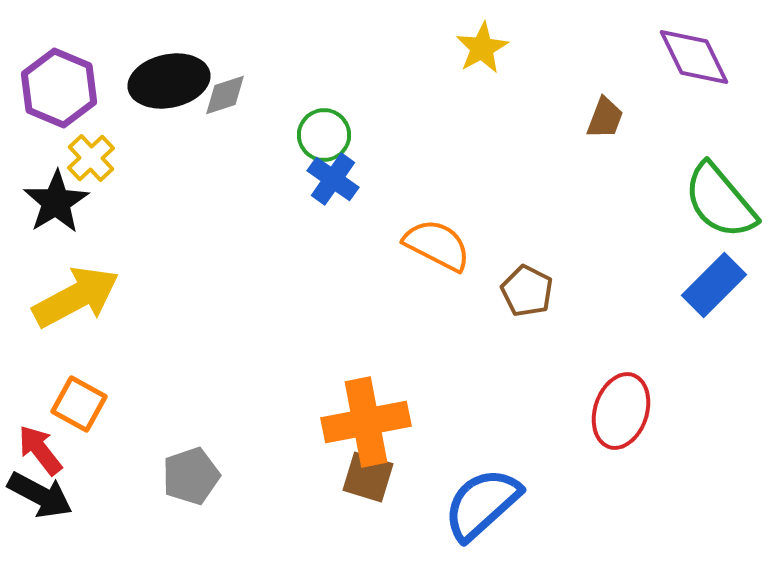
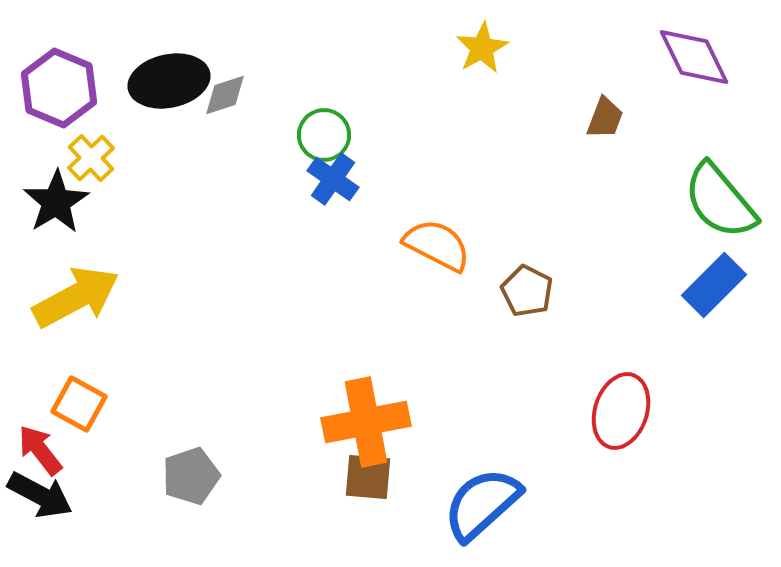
brown square: rotated 12 degrees counterclockwise
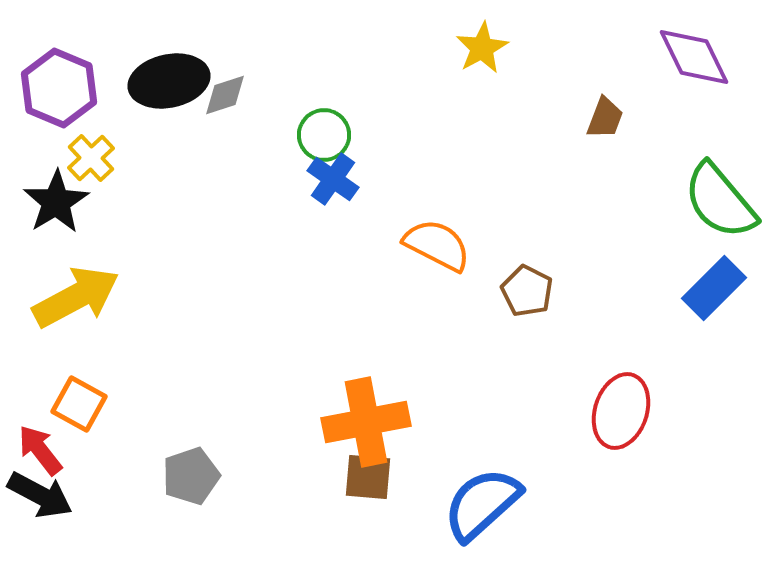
blue rectangle: moved 3 px down
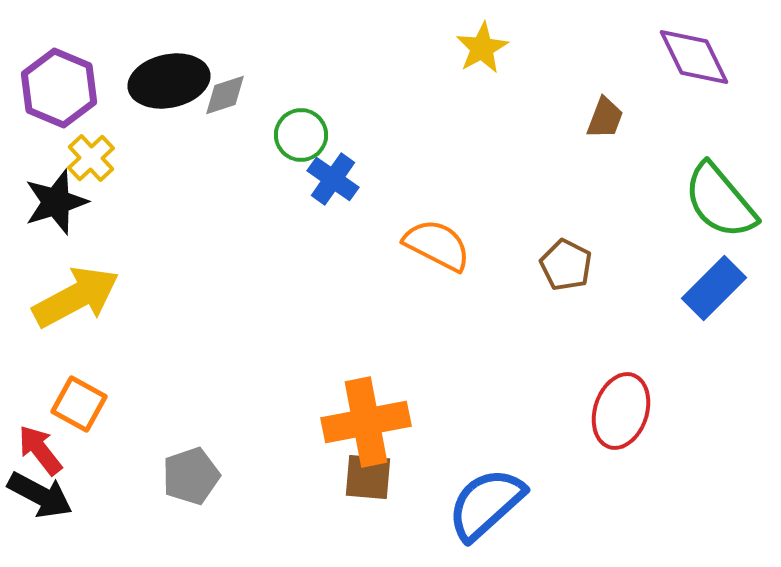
green circle: moved 23 px left
black star: rotated 14 degrees clockwise
brown pentagon: moved 39 px right, 26 px up
blue semicircle: moved 4 px right
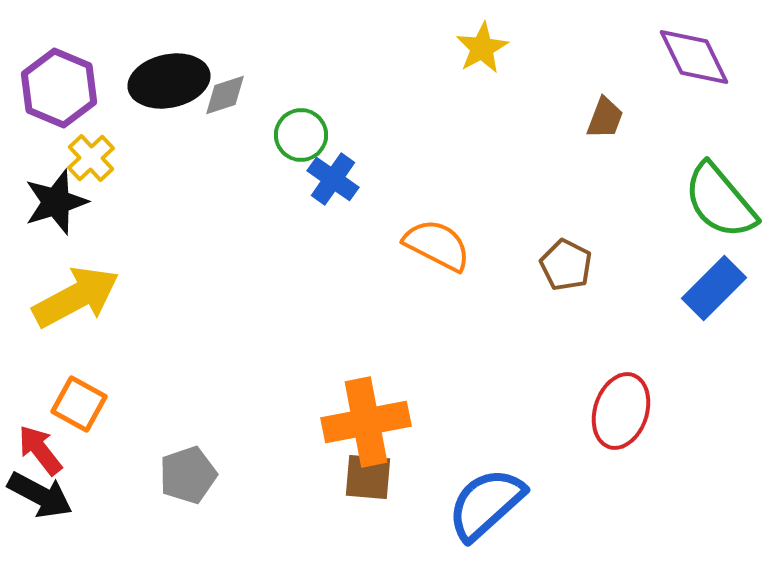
gray pentagon: moved 3 px left, 1 px up
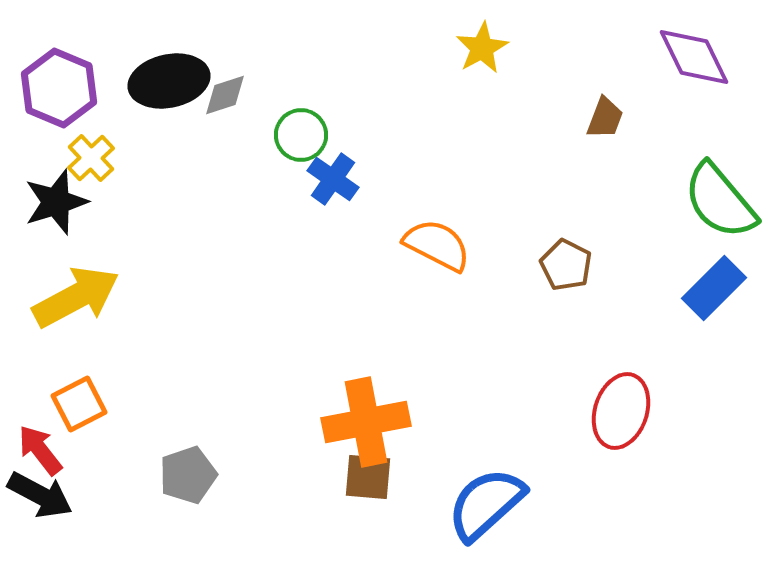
orange square: rotated 34 degrees clockwise
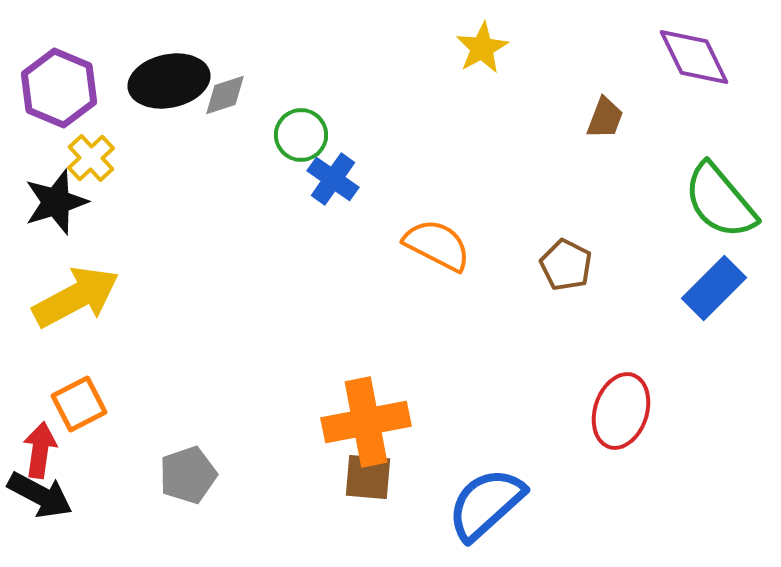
red arrow: rotated 46 degrees clockwise
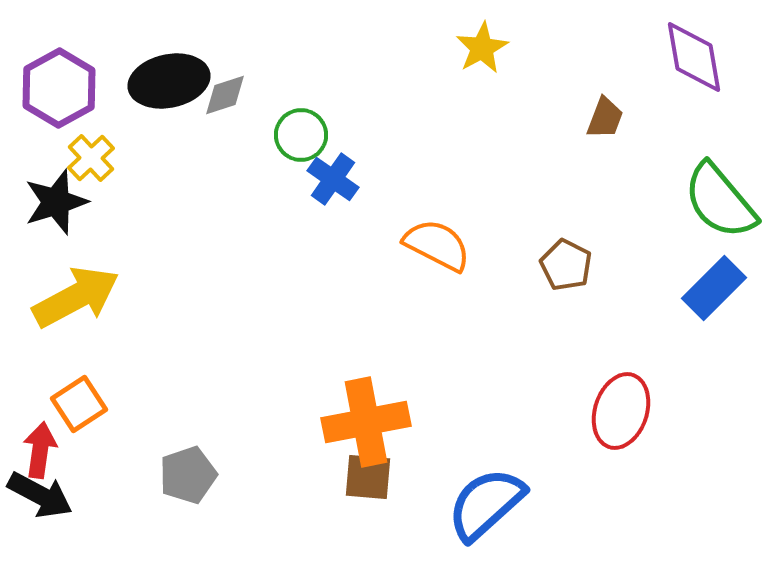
purple diamond: rotated 16 degrees clockwise
purple hexagon: rotated 8 degrees clockwise
orange square: rotated 6 degrees counterclockwise
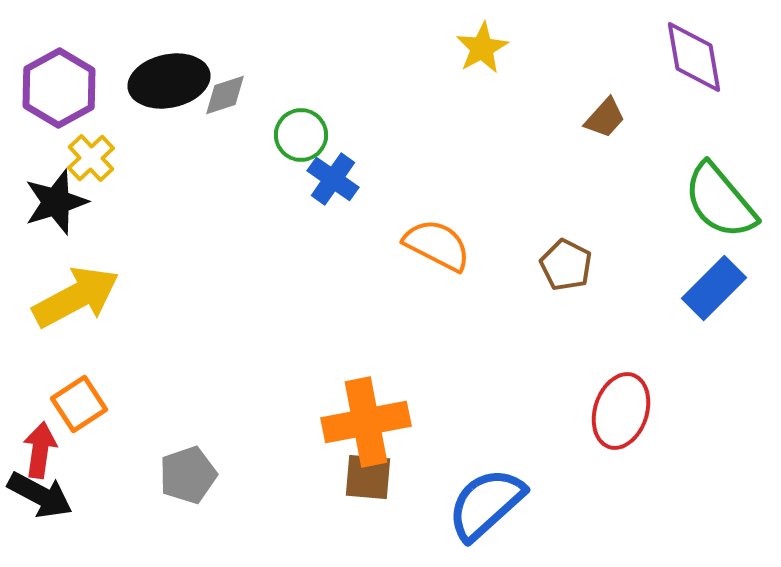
brown trapezoid: rotated 21 degrees clockwise
